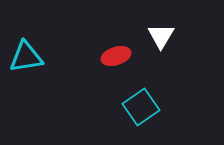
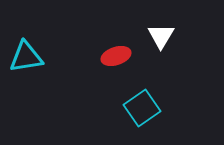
cyan square: moved 1 px right, 1 px down
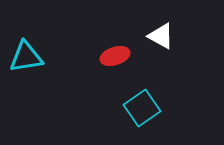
white triangle: rotated 32 degrees counterclockwise
red ellipse: moved 1 px left
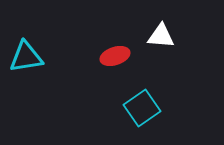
white triangle: rotated 24 degrees counterclockwise
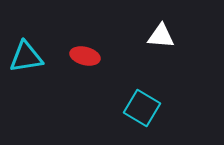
red ellipse: moved 30 px left; rotated 32 degrees clockwise
cyan square: rotated 24 degrees counterclockwise
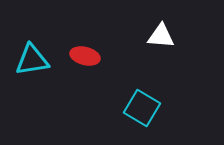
cyan triangle: moved 6 px right, 3 px down
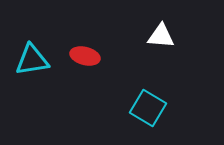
cyan square: moved 6 px right
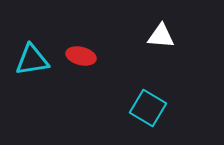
red ellipse: moved 4 px left
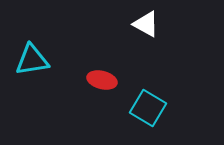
white triangle: moved 15 px left, 12 px up; rotated 24 degrees clockwise
red ellipse: moved 21 px right, 24 px down
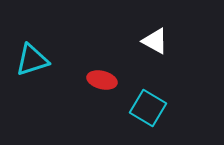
white triangle: moved 9 px right, 17 px down
cyan triangle: rotated 9 degrees counterclockwise
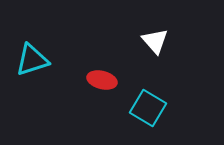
white triangle: rotated 20 degrees clockwise
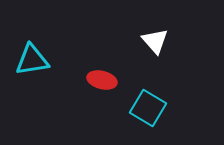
cyan triangle: rotated 9 degrees clockwise
